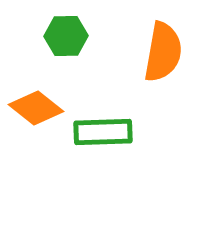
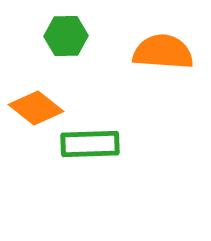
orange semicircle: rotated 96 degrees counterclockwise
green rectangle: moved 13 px left, 12 px down
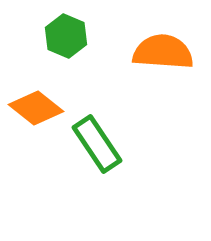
green hexagon: rotated 24 degrees clockwise
green rectangle: moved 7 px right; rotated 58 degrees clockwise
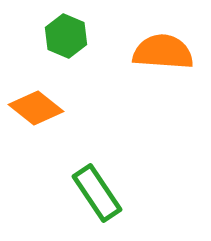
green rectangle: moved 49 px down
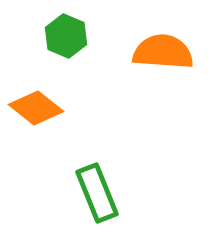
green rectangle: rotated 12 degrees clockwise
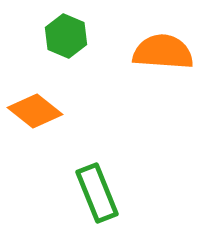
orange diamond: moved 1 px left, 3 px down
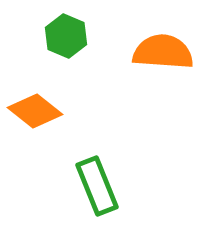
green rectangle: moved 7 px up
